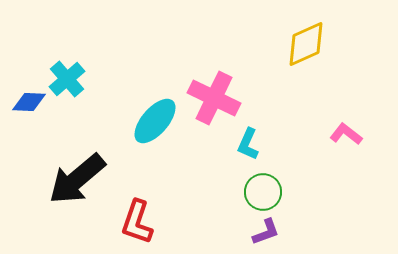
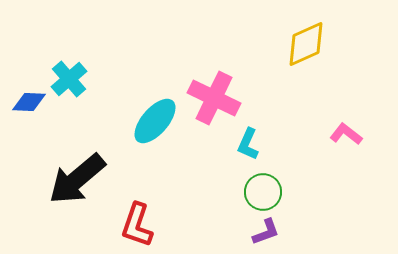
cyan cross: moved 2 px right
red L-shape: moved 3 px down
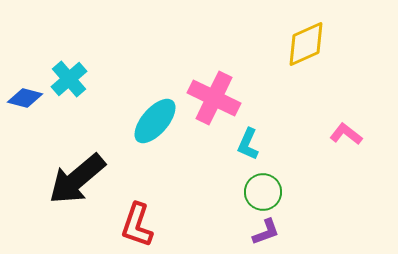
blue diamond: moved 4 px left, 4 px up; rotated 12 degrees clockwise
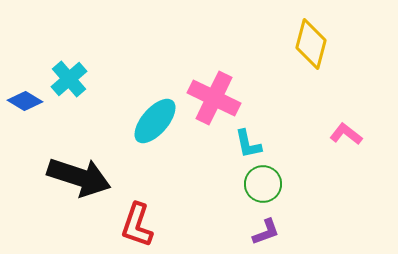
yellow diamond: moved 5 px right; rotated 51 degrees counterclockwise
blue diamond: moved 3 px down; rotated 16 degrees clockwise
cyan L-shape: rotated 36 degrees counterclockwise
black arrow: moved 2 px right, 2 px up; rotated 122 degrees counterclockwise
green circle: moved 8 px up
